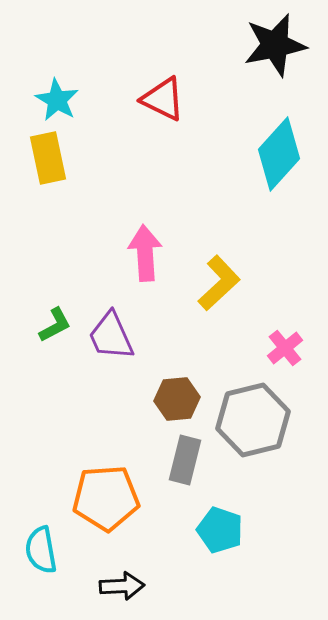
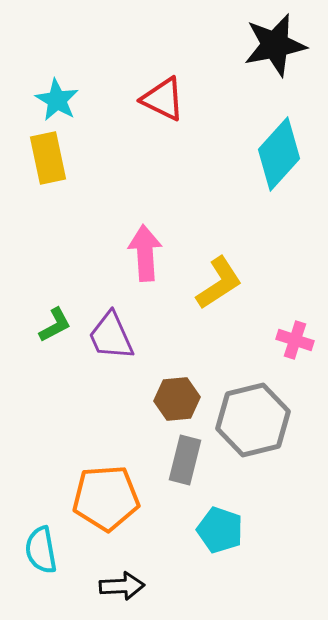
yellow L-shape: rotated 10 degrees clockwise
pink cross: moved 10 px right, 8 px up; rotated 33 degrees counterclockwise
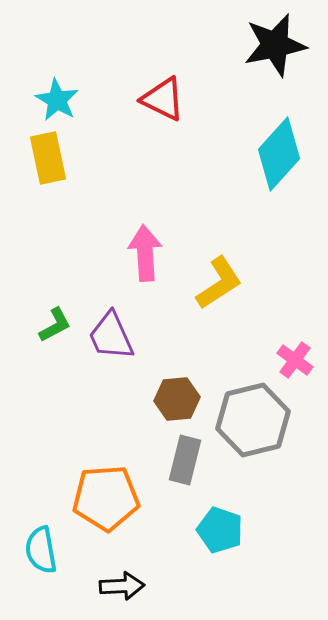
pink cross: moved 20 px down; rotated 18 degrees clockwise
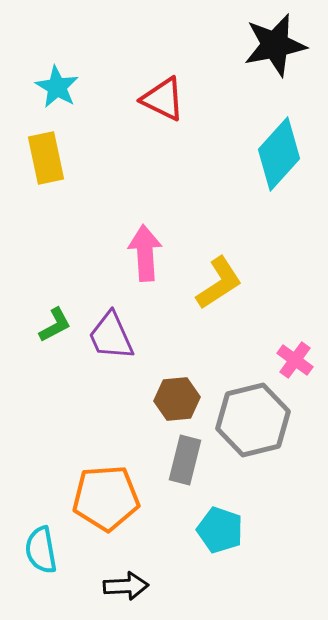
cyan star: moved 13 px up
yellow rectangle: moved 2 px left
black arrow: moved 4 px right
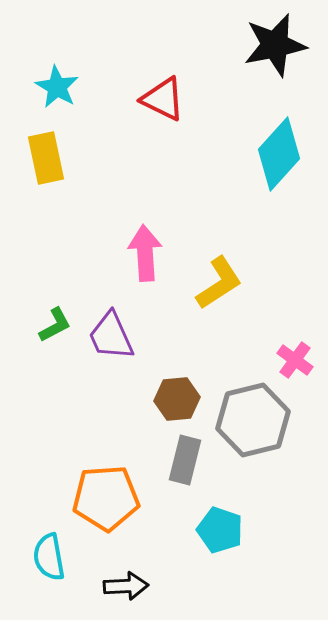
cyan semicircle: moved 8 px right, 7 px down
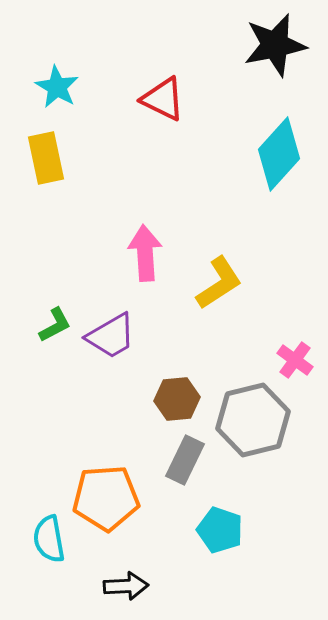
purple trapezoid: rotated 96 degrees counterclockwise
gray rectangle: rotated 12 degrees clockwise
cyan semicircle: moved 18 px up
